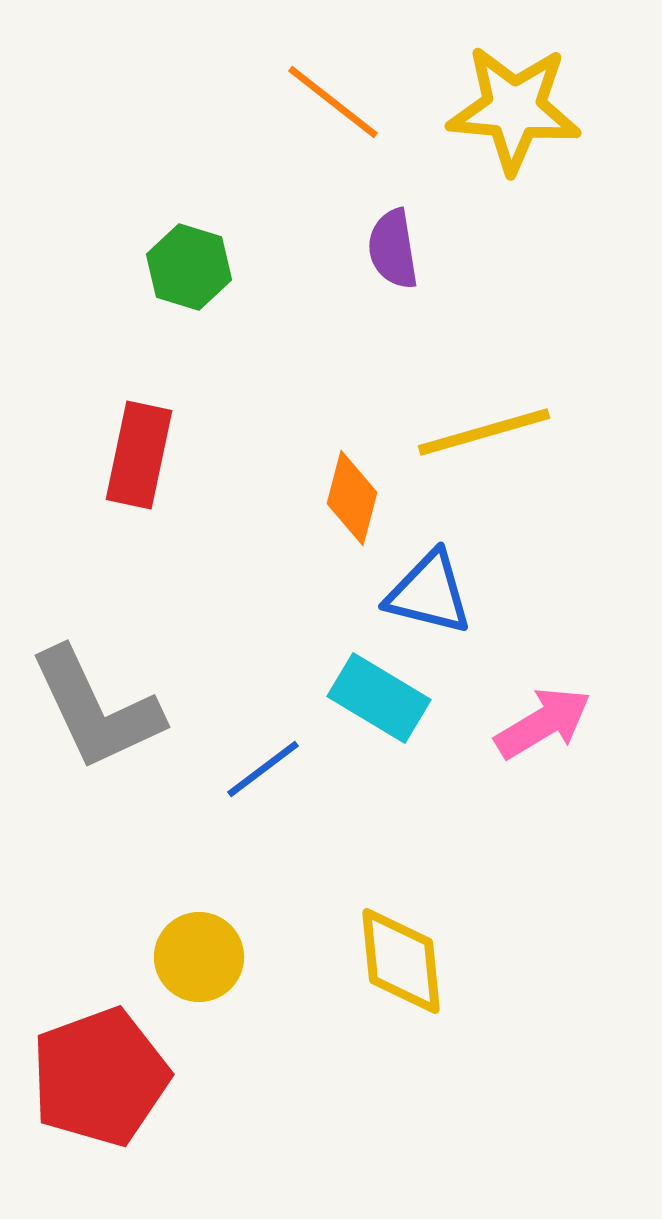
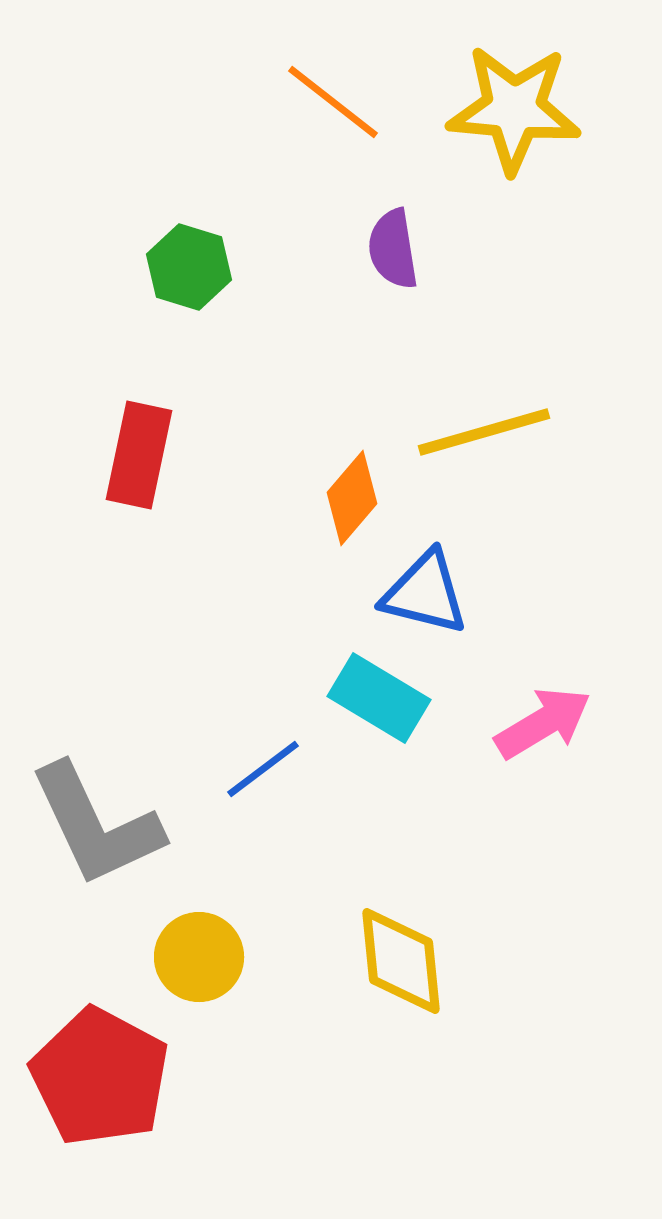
orange diamond: rotated 26 degrees clockwise
blue triangle: moved 4 px left
gray L-shape: moved 116 px down
red pentagon: rotated 24 degrees counterclockwise
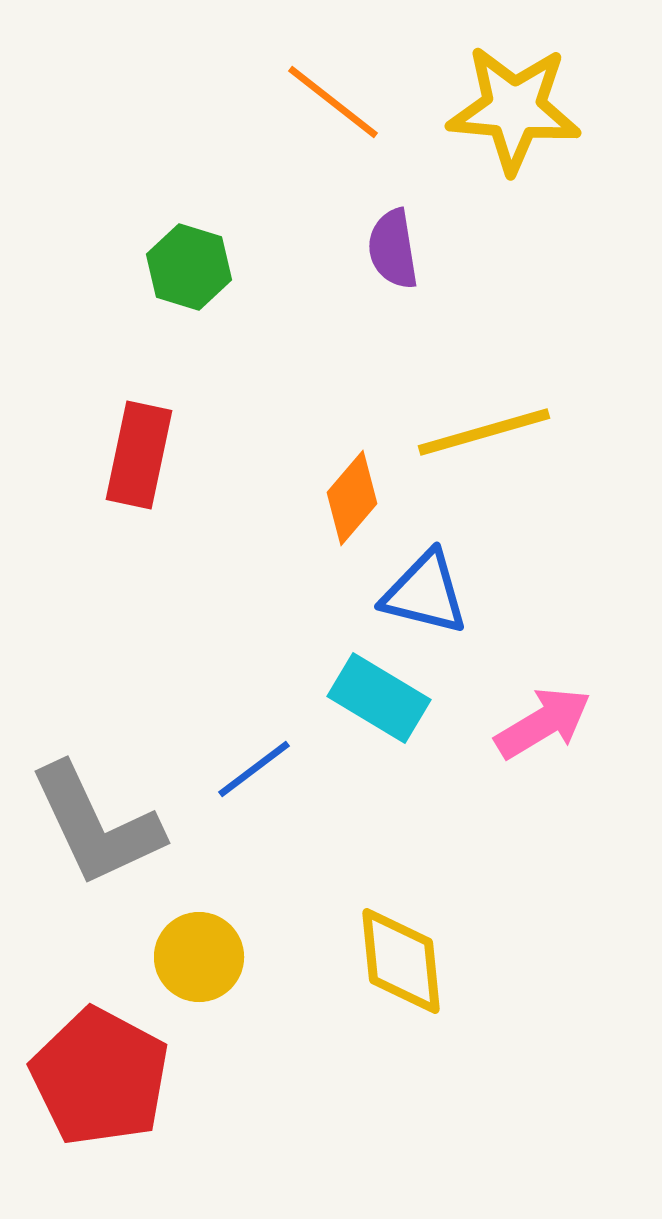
blue line: moved 9 px left
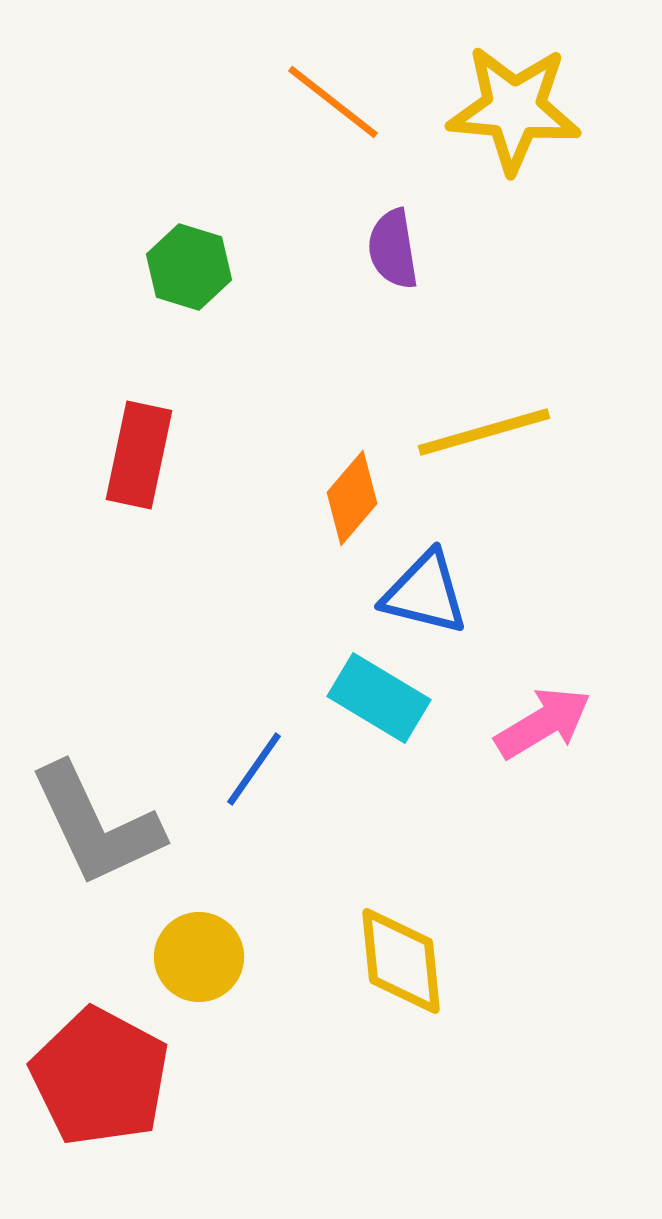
blue line: rotated 18 degrees counterclockwise
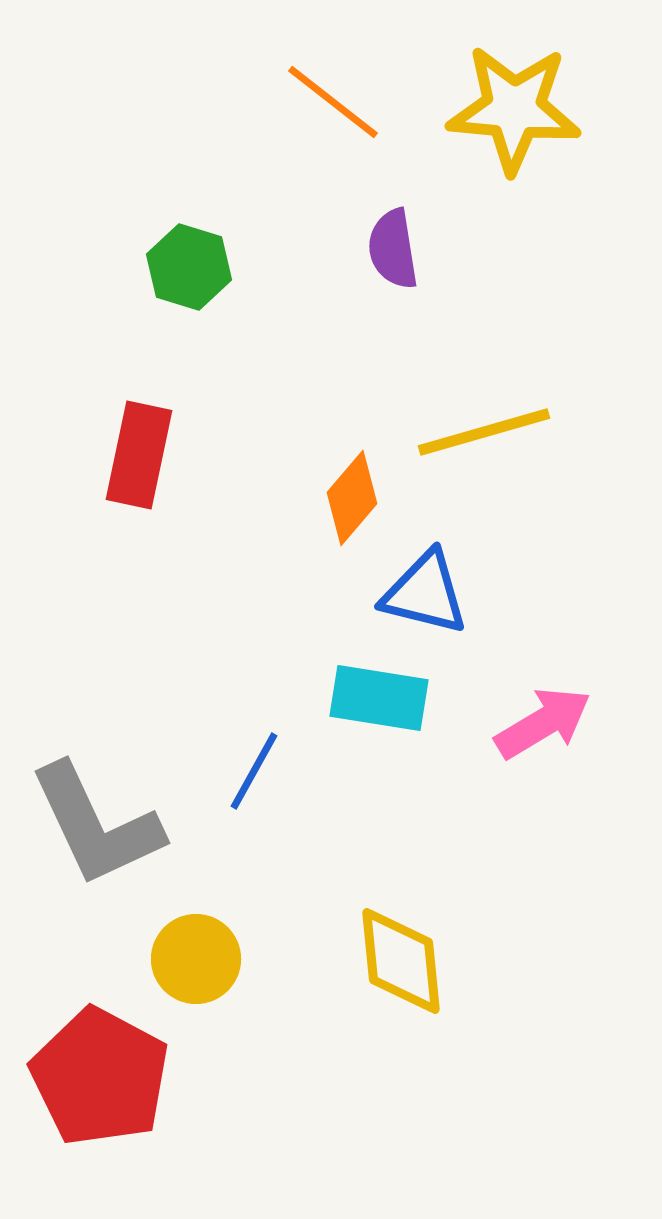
cyan rectangle: rotated 22 degrees counterclockwise
blue line: moved 2 px down; rotated 6 degrees counterclockwise
yellow circle: moved 3 px left, 2 px down
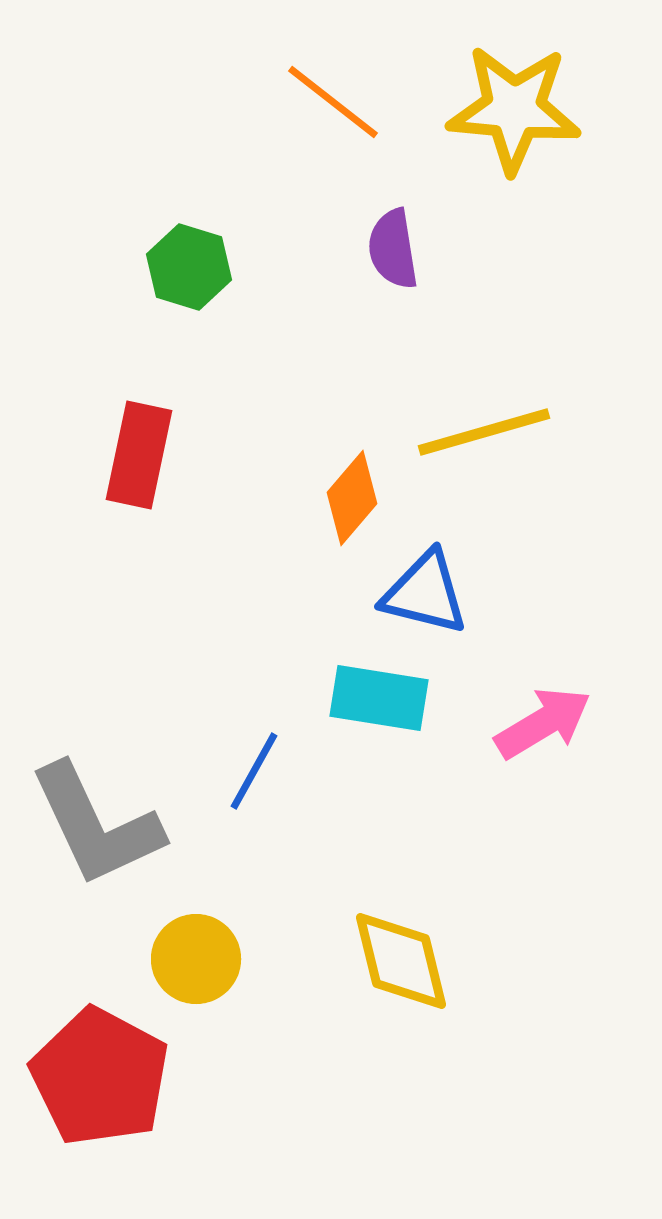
yellow diamond: rotated 8 degrees counterclockwise
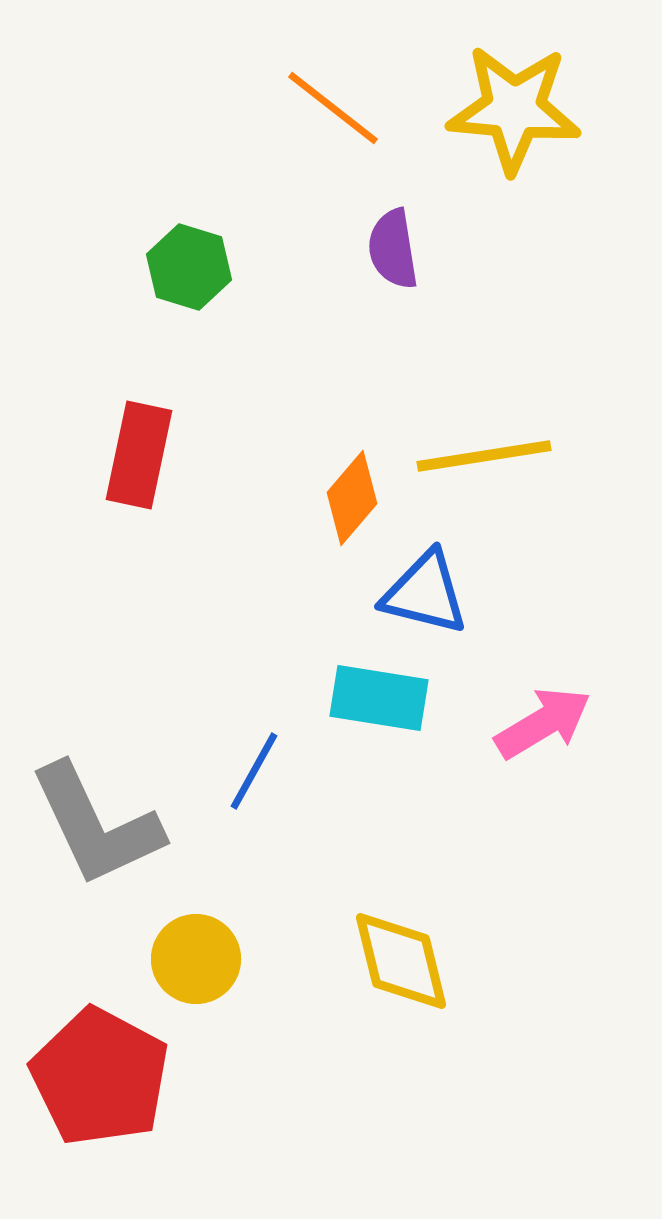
orange line: moved 6 px down
yellow line: moved 24 px down; rotated 7 degrees clockwise
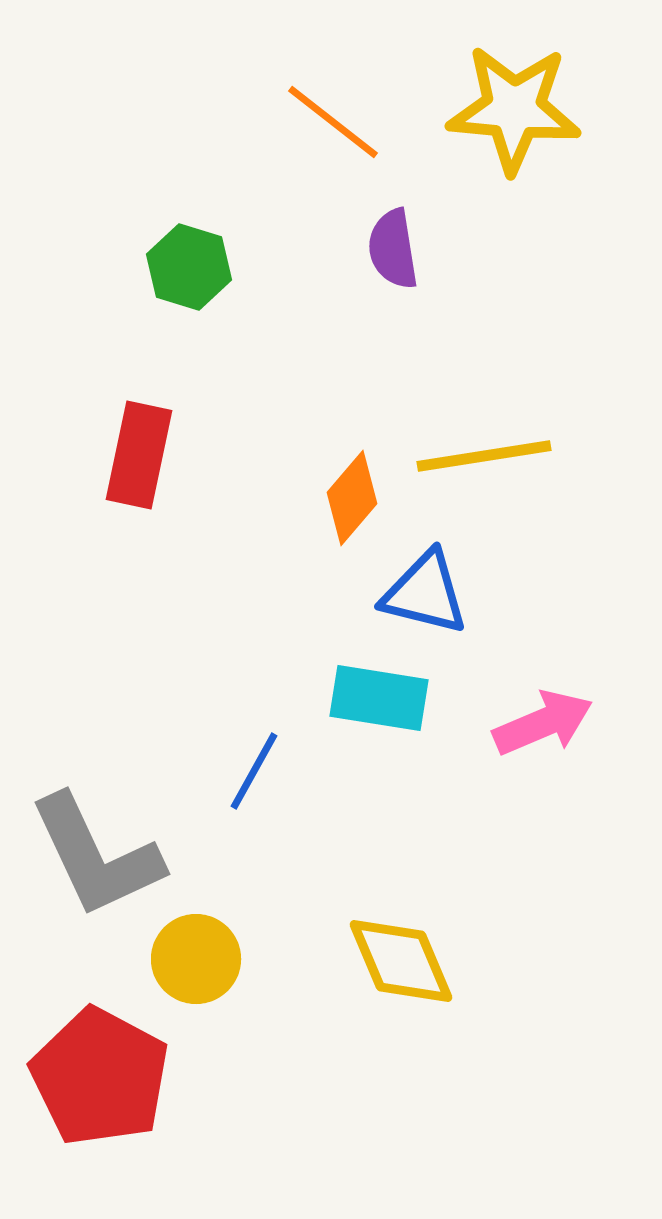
orange line: moved 14 px down
pink arrow: rotated 8 degrees clockwise
gray L-shape: moved 31 px down
yellow diamond: rotated 9 degrees counterclockwise
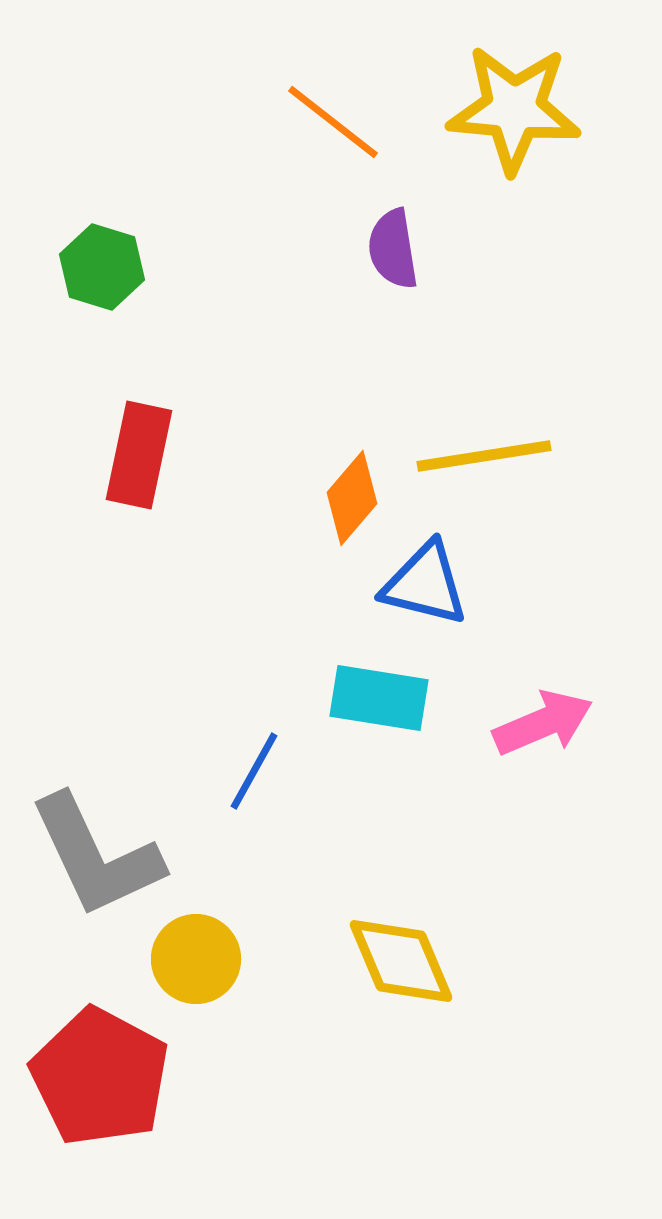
green hexagon: moved 87 px left
blue triangle: moved 9 px up
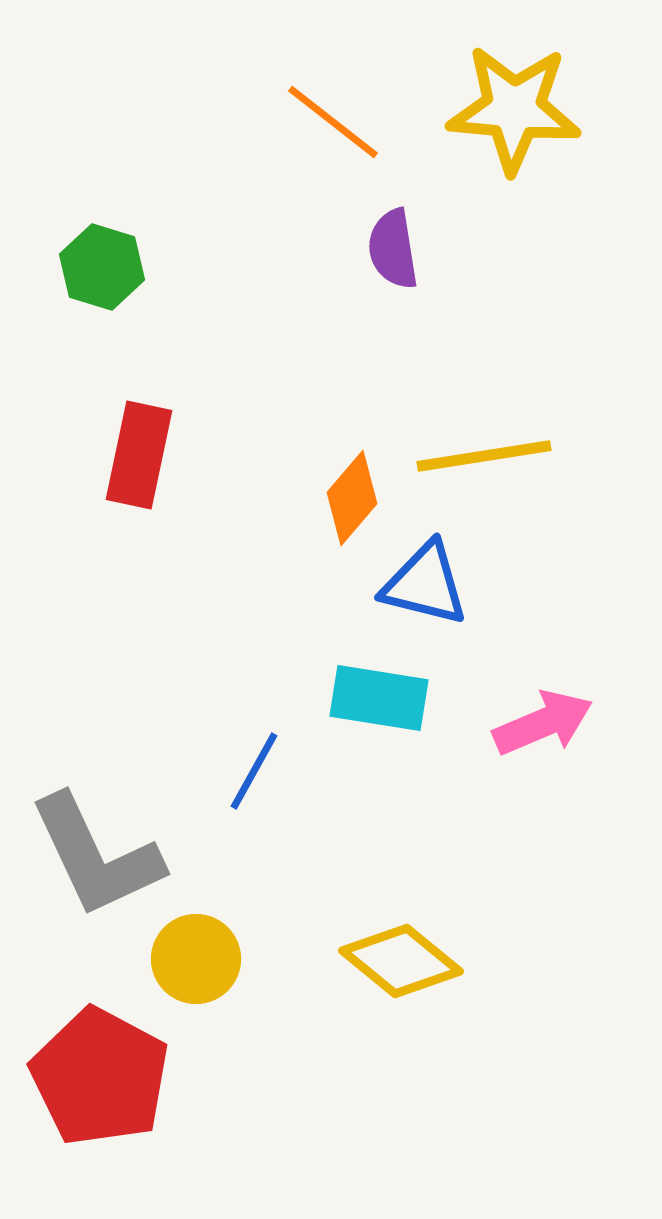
yellow diamond: rotated 28 degrees counterclockwise
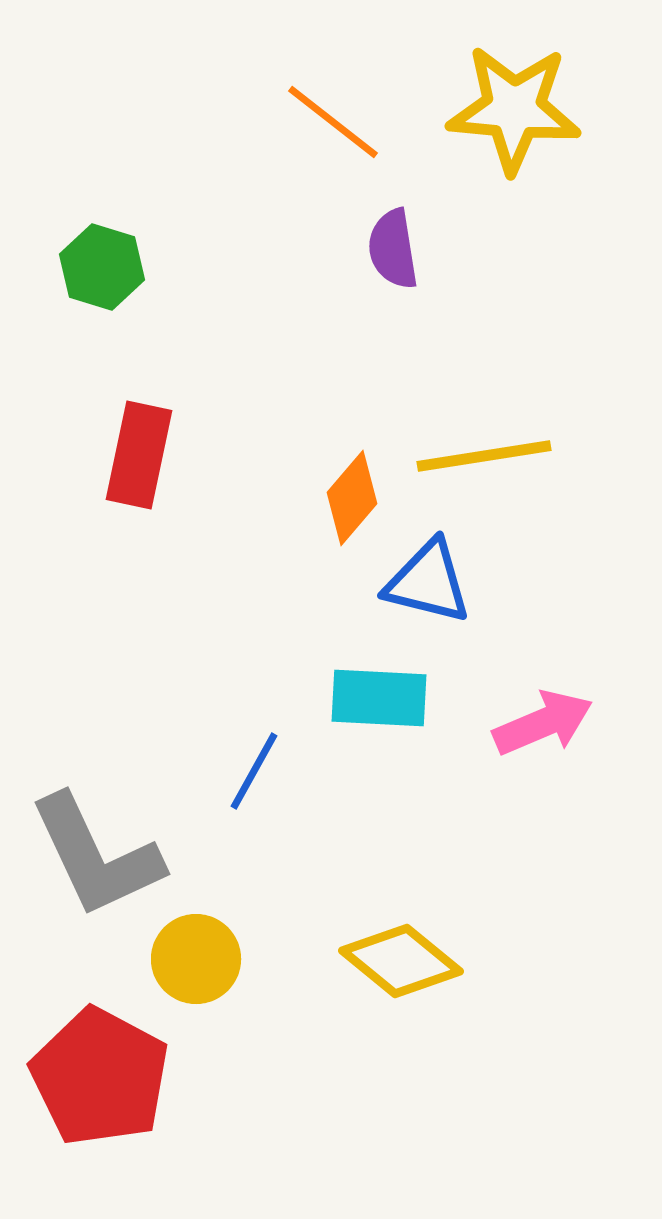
blue triangle: moved 3 px right, 2 px up
cyan rectangle: rotated 6 degrees counterclockwise
